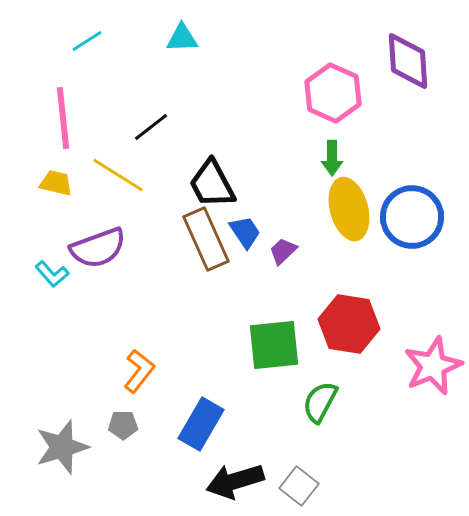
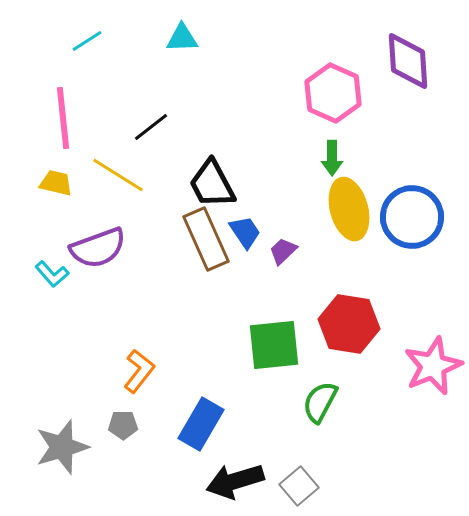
gray square: rotated 12 degrees clockwise
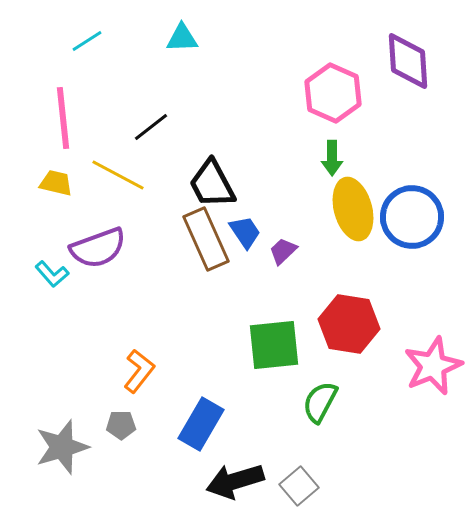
yellow line: rotated 4 degrees counterclockwise
yellow ellipse: moved 4 px right
gray pentagon: moved 2 px left
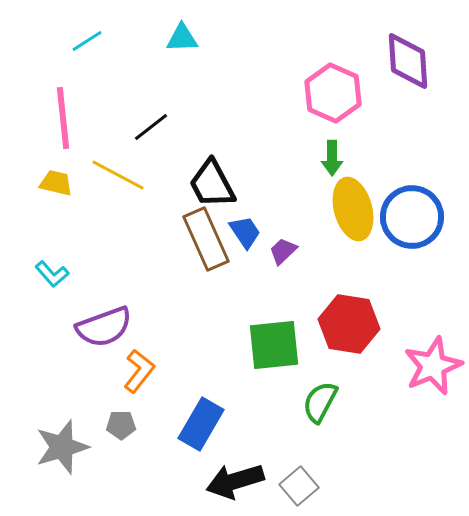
purple semicircle: moved 6 px right, 79 px down
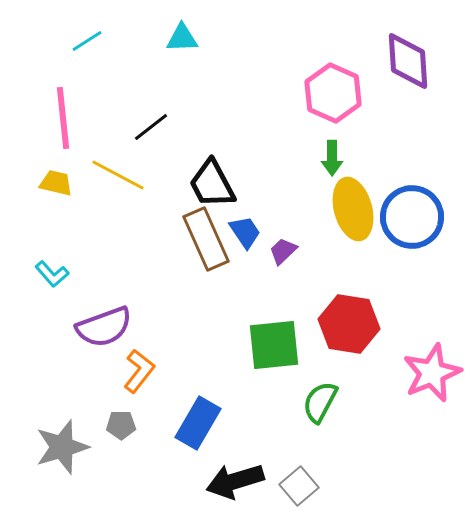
pink star: moved 1 px left, 7 px down
blue rectangle: moved 3 px left, 1 px up
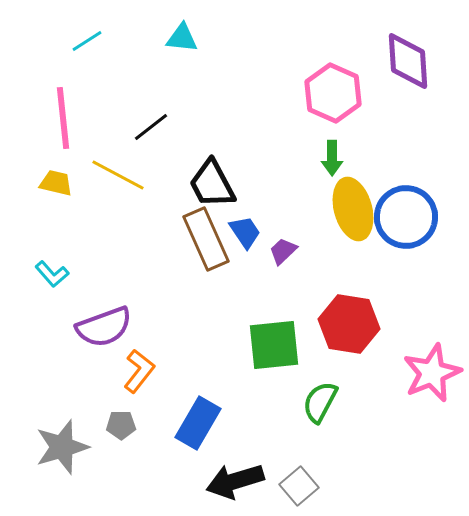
cyan triangle: rotated 8 degrees clockwise
blue circle: moved 6 px left
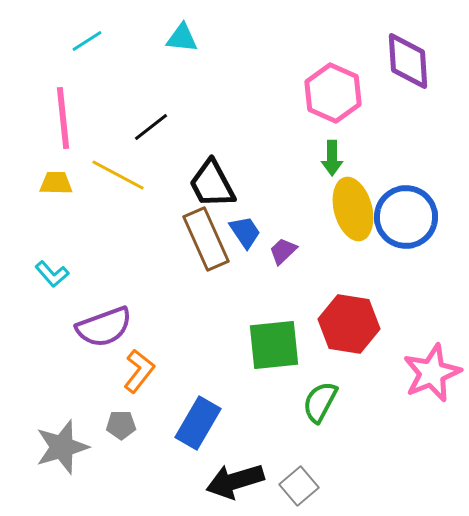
yellow trapezoid: rotated 12 degrees counterclockwise
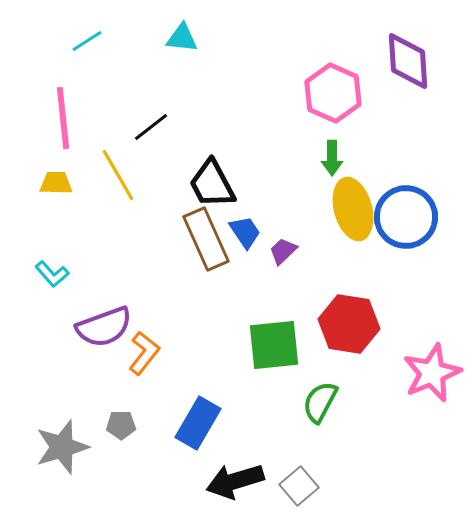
yellow line: rotated 32 degrees clockwise
orange L-shape: moved 5 px right, 18 px up
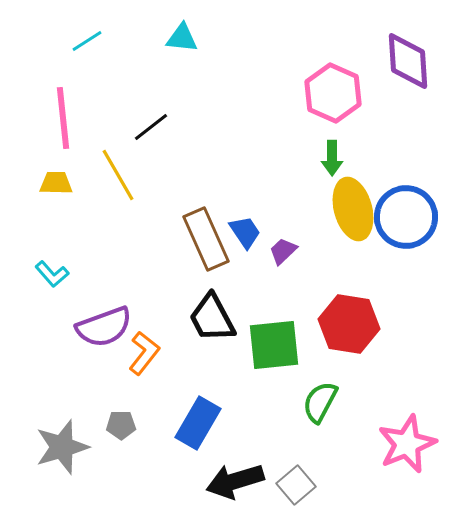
black trapezoid: moved 134 px down
pink star: moved 25 px left, 71 px down
gray square: moved 3 px left, 1 px up
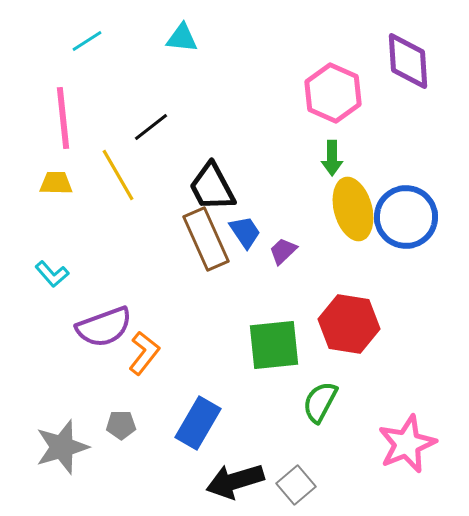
black trapezoid: moved 131 px up
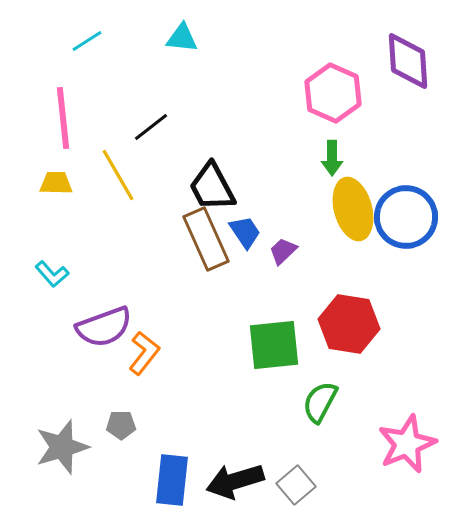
blue rectangle: moved 26 px left, 57 px down; rotated 24 degrees counterclockwise
